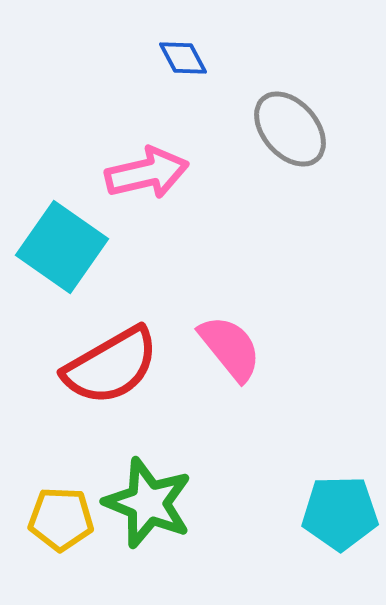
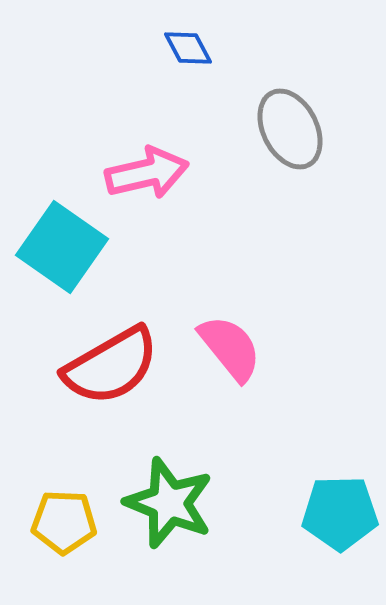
blue diamond: moved 5 px right, 10 px up
gray ellipse: rotated 14 degrees clockwise
green star: moved 21 px right
yellow pentagon: moved 3 px right, 3 px down
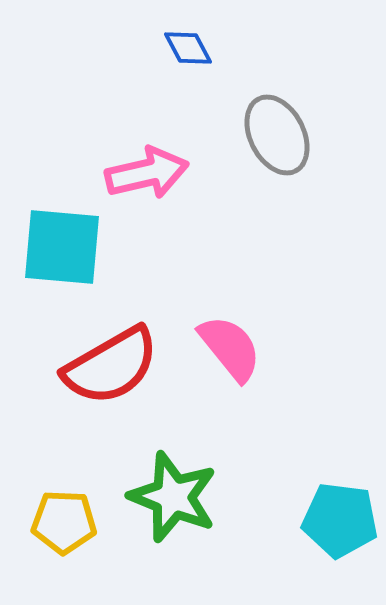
gray ellipse: moved 13 px left, 6 px down
cyan square: rotated 30 degrees counterclockwise
green star: moved 4 px right, 6 px up
cyan pentagon: moved 7 px down; rotated 8 degrees clockwise
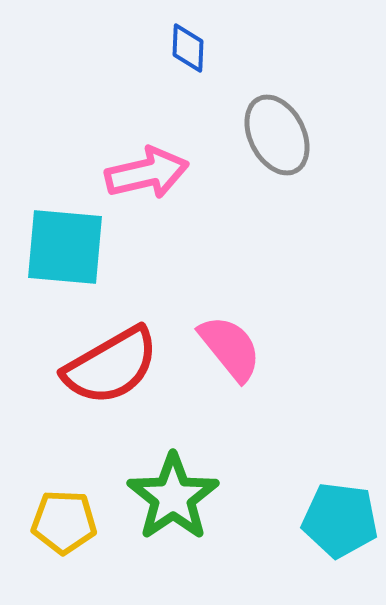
blue diamond: rotated 30 degrees clockwise
cyan square: moved 3 px right
green star: rotated 16 degrees clockwise
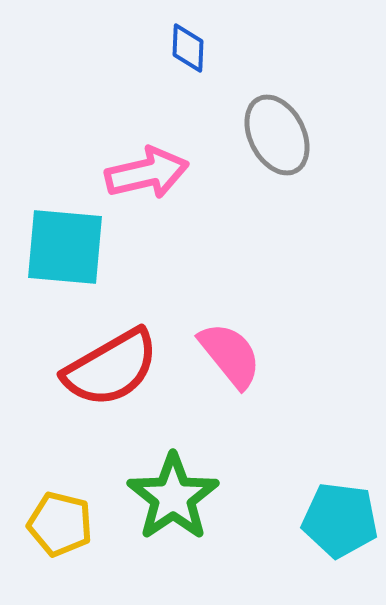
pink semicircle: moved 7 px down
red semicircle: moved 2 px down
yellow pentagon: moved 4 px left, 2 px down; rotated 12 degrees clockwise
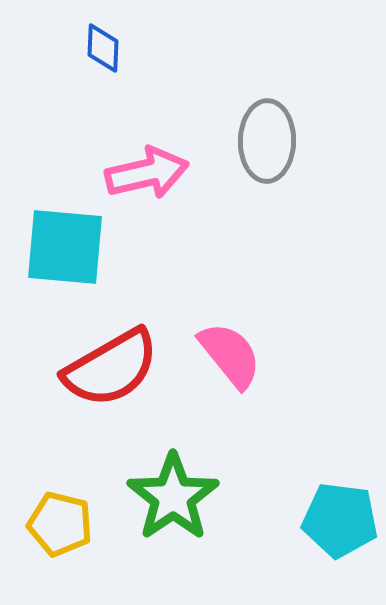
blue diamond: moved 85 px left
gray ellipse: moved 10 px left, 6 px down; rotated 28 degrees clockwise
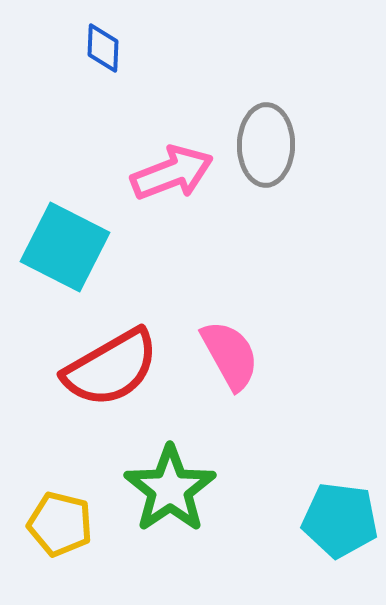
gray ellipse: moved 1 px left, 4 px down
pink arrow: moved 25 px right; rotated 8 degrees counterclockwise
cyan square: rotated 22 degrees clockwise
pink semicircle: rotated 10 degrees clockwise
green star: moved 3 px left, 8 px up
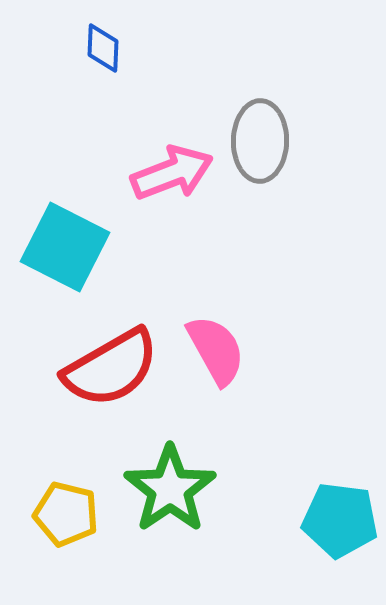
gray ellipse: moved 6 px left, 4 px up
pink semicircle: moved 14 px left, 5 px up
yellow pentagon: moved 6 px right, 10 px up
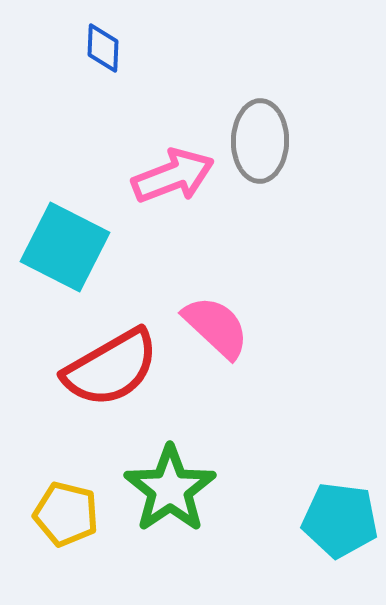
pink arrow: moved 1 px right, 3 px down
pink semicircle: moved 23 px up; rotated 18 degrees counterclockwise
